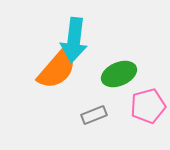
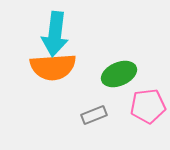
cyan arrow: moved 19 px left, 6 px up
orange semicircle: moved 4 px left, 2 px up; rotated 45 degrees clockwise
pink pentagon: rotated 8 degrees clockwise
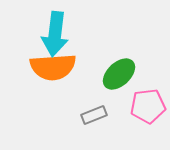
green ellipse: rotated 20 degrees counterclockwise
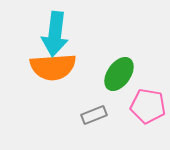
green ellipse: rotated 12 degrees counterclockwise
pink pentagon: rotated 16 degrees clockwise
